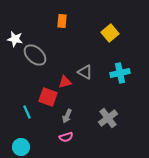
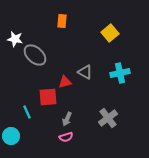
red square: rotated 24 degrees counterclockwise
gray arrow: moved 3 px down
cyan circle: moved 10 px left, 11 px up
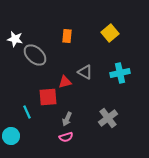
orange rectangle: moved 5 px right, 15 px down
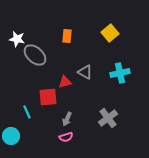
white star: moved 2 px right
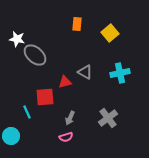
orange rectangle: moved 10 px right, 12 px up
red square: moved 3 px left
gray arrow: moved 3 px right, 1 px up
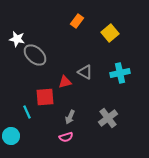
orange rectangle: moved 3 px up; rotated 32 degrees clockwise
gray arrow: moved 1 px up
